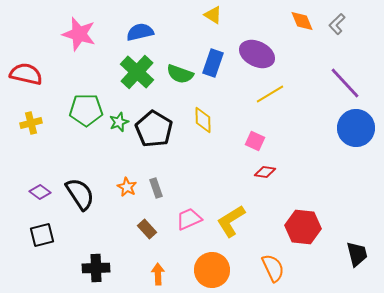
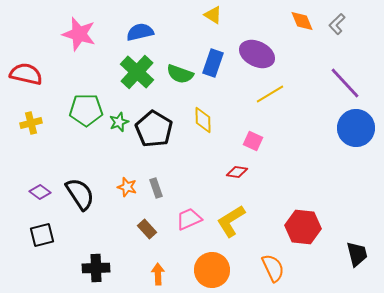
pink square: moved 2 px left
red diamond: moved 28 px left
orange star: rotated 12 degrees counterclockwise
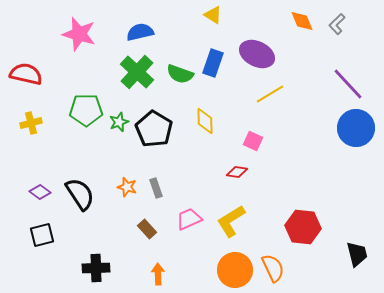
purple line: moved 3 px right, 1 px down
yellow diamond: moved 2 px right, 1 px down
orange circle: moved 23 px right
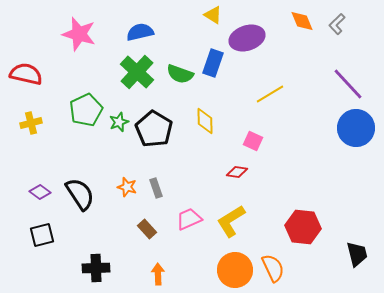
purple ellipse: moved 10 px left, 16 px up; rotated 44 degrees counterclockwise
green pentagon: rotated 24 degrees counterclockwise
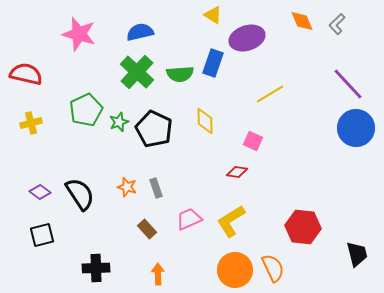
green semicircle: rotated 24 degrees counterclockwise
black pentagon: rotated 6 degrees counterclockwise
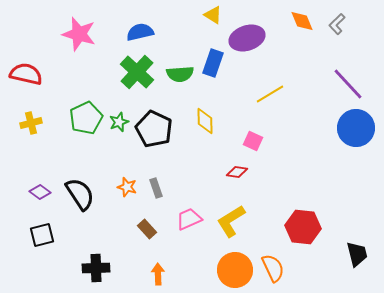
green pentagon: moved 8 px down
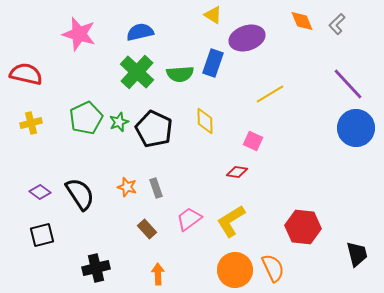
pink trapezoid: rotated 12 degrees counterclockwise
black cross: rotated 12 degrees counterclockwise
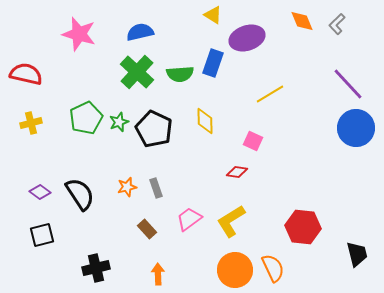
orange star: rotated 30 degrees counterclockwise
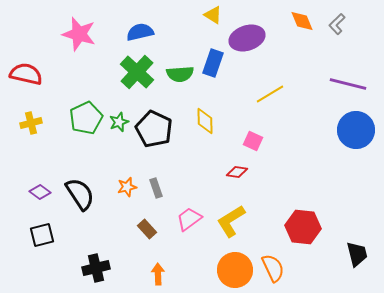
purple line: rotated 33 degrees counterclockwise
blue circle: moved 2 px down
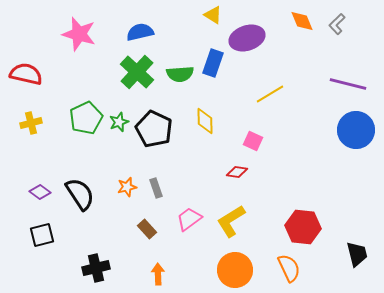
orange semicircle: moved 16 px right
